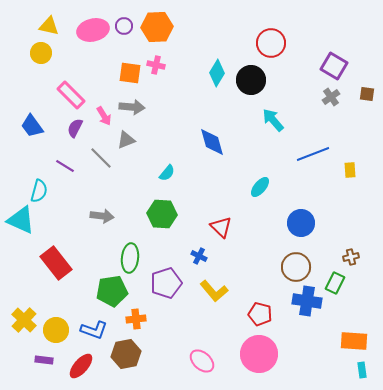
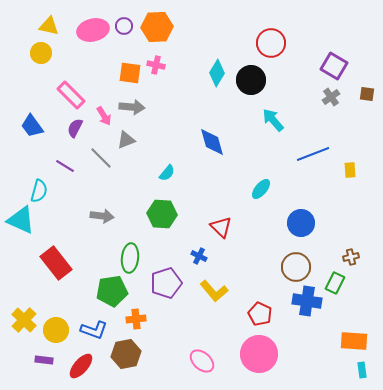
cyan ellipse at (260, 187): moved 1 px right, 2 px down
red pentagon at (260, 314): rotated 10 degrees clockwise
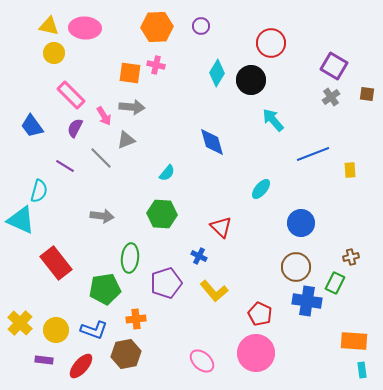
purple circle at (124, 26): moved 77 px right
pink ellipse at (93, 30): moved 8 px left, 2 px up; rotated 16 degrees clockwise
yellow circle at (41, 53): moved 13 px right
green pentagon at (112, 291): moved 7 px left, 2 px up
yellow cross at (24, 320): moved 4 px left, 3 px down
pink circle at (259, 354): moved 3 px left, 1 px up
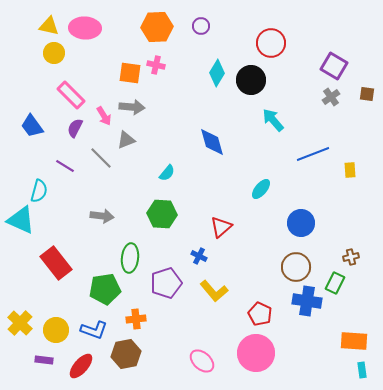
red triangle at (221, 227): rotated 35 degrees clockwise
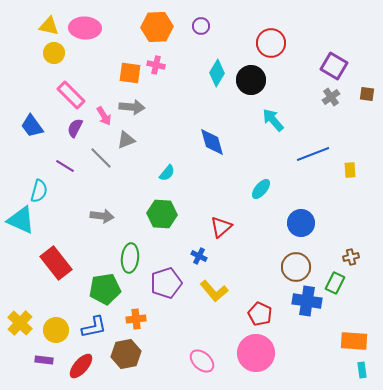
blue L-shape at (94, 330): moved 3 px up; rotated 32 degrees counterclockwise
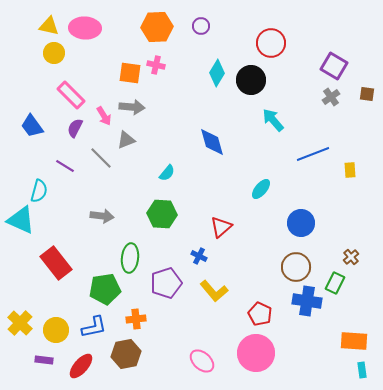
brown cross at (351, 257): rotated 28 degrees counterclockwise
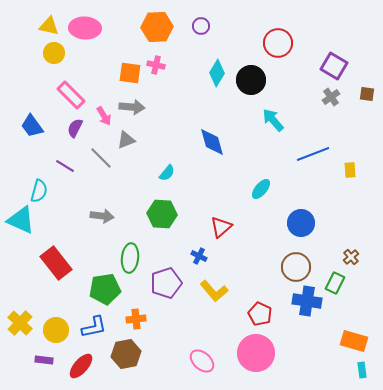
red circle at (271, 43): moved 7 px right
orange rectangle at (354, 341): rotated 12 degrees clockwise
